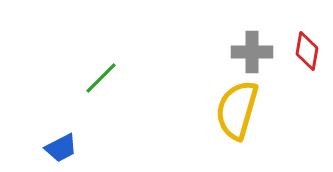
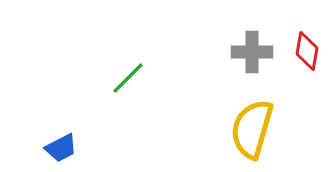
green line: moved 27 px right
yellow semicircle: moved 15 px right, 19 px down
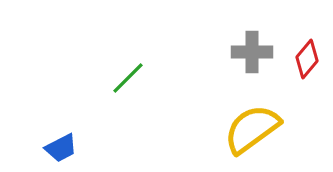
red diamond: moved 8 px down; rotated 30 degrees clockwise
yellow semicircle: rotated 38 degrees clockwise
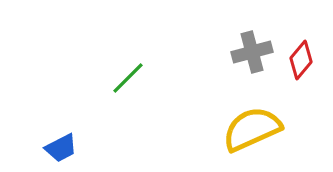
gray cross: rotated 15 degrees counterclockwise
red diamond: moved 6 px left, 1 px down
yellow semicircle: rotated 12 degrees clockwise
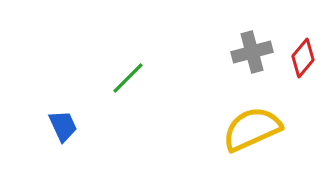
red diamond: moved 2 px right, 2 px up
blue trapezoid: moved 2 px right, 22 px up; rotated 88 degrees counterclockwise
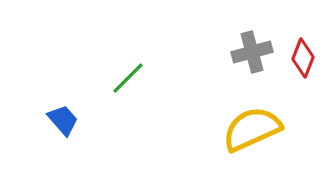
red diamond: rotated 18 degrees counterclockwise
blue trapezoid: moved 6 px up; rotated 16 degrees counterclockwise
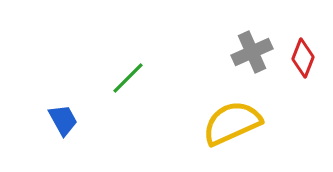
gray cross: rotated 9 degrees counterclockwise
blue trapezoid: rotated 12 degrees clockwise
yellow semicircle: moved 20 px left, 6 px up
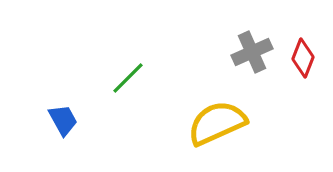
yellow semicircle: moved 15 px left
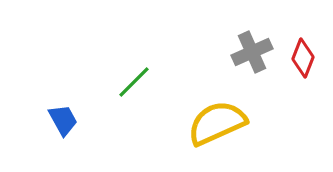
green line: moved 6 px right, 4 px down
